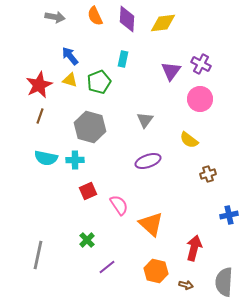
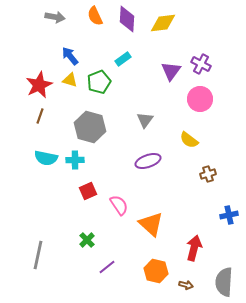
cyan rectangle: rotated 42 degrees clockwise
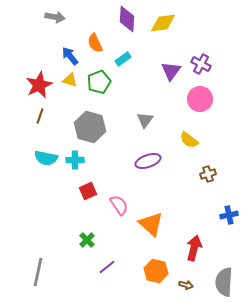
orange semicircle: moved 27 px down
gray line: moved 17 px down
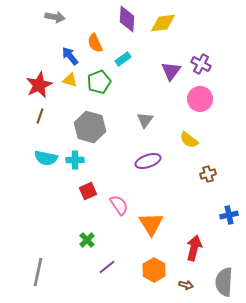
orange triangle: rotated 16 degrees clockwise
orange hexagon: moved 2 px left, 1 px up; rotated 15 degrees clockwise
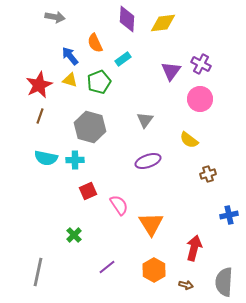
green cross: moved 13 px left, 5 px up
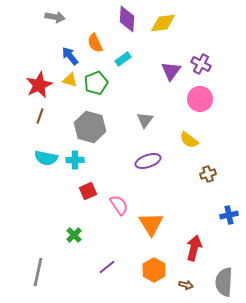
green pentagon: moved 3 px left, 1 px down
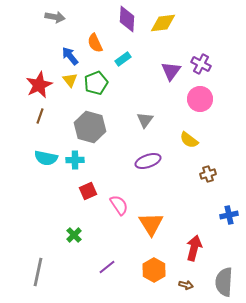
yellow triangle: rotated 35 degrees clockwise
